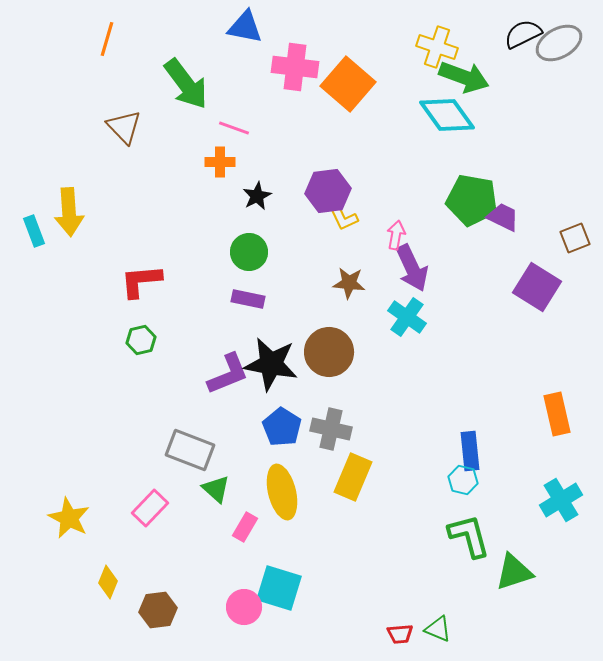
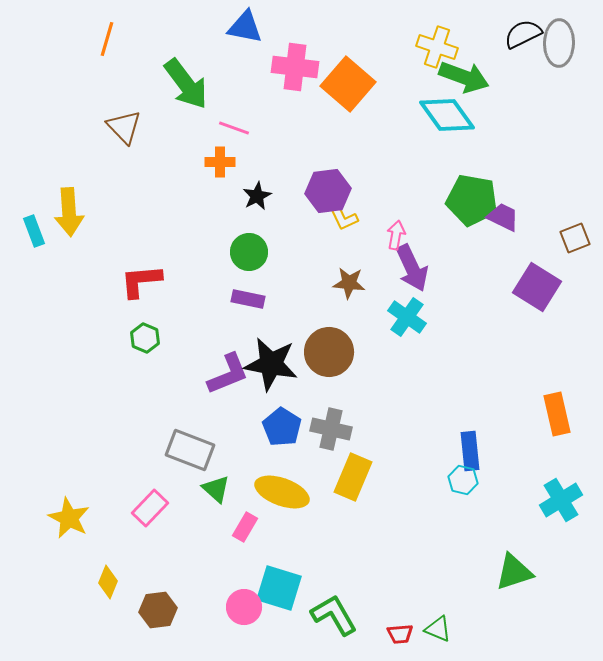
gray ellipse at (559, 43): rotated 60 degrees counterclockwise
green hexagon at (141, 340): moved 4 px right, 2 px up; rotated 24 degrees counterclockwise
yellow ellipse at (282, 492): rotated 56 degrees counterclockwise
green L-shape at (469, 536): moved 135 px left, 79 px down; rotated 15 degrees counterclockwise
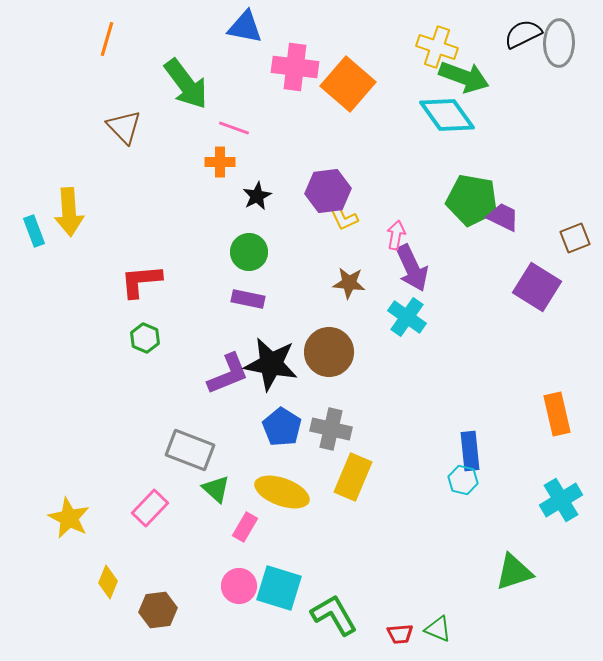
pink circle at (244, 607): moved 5 px left, 21 px up
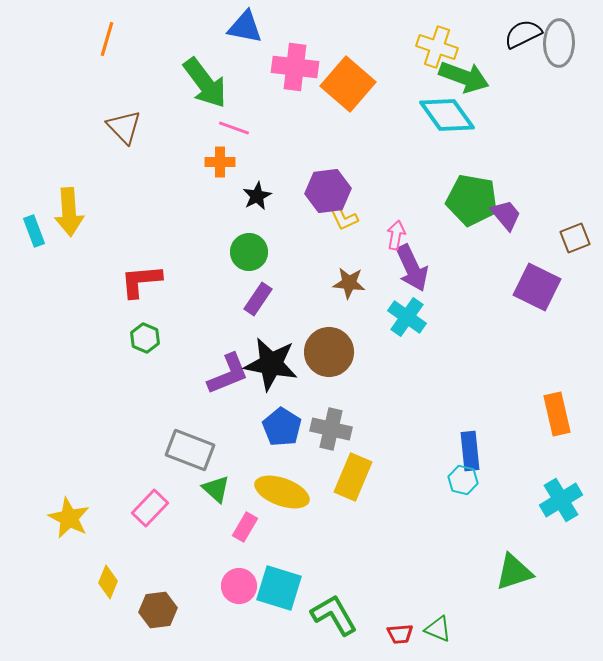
green arrow at (186, 84): moved 19 px right, 1 px up
purple trapezoid at (503, 217): moved 3 px right, 2 px up; rotated 24 degrees clockwise
purple square at (537, 287): rotated 6 degrees counterclockwise
purple rectangle at (248, 299): moved 10 px right; rotated 68 degrees counterclockwise
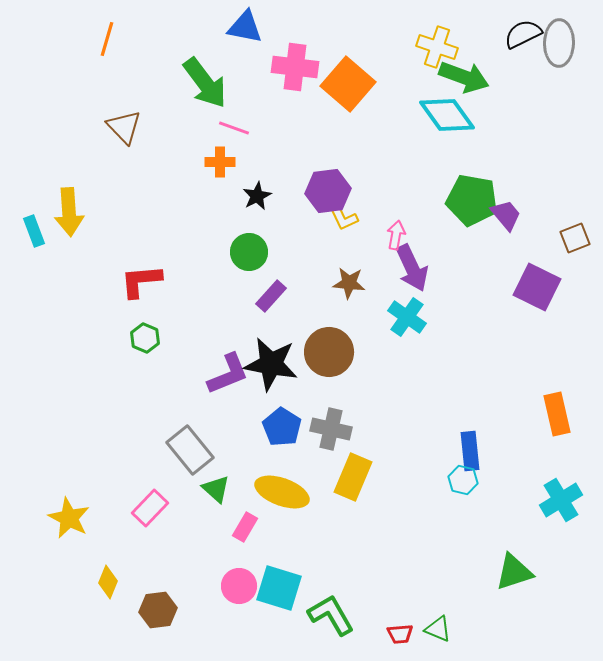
purple rectangle at (258, 299): moved 13 px right, 3 px up; rotated 8 degrees clockwise
gray rectangle at (190, 450): rotated 30 degrees clockwise
green L-shape at (334, 615): moved 3 px left
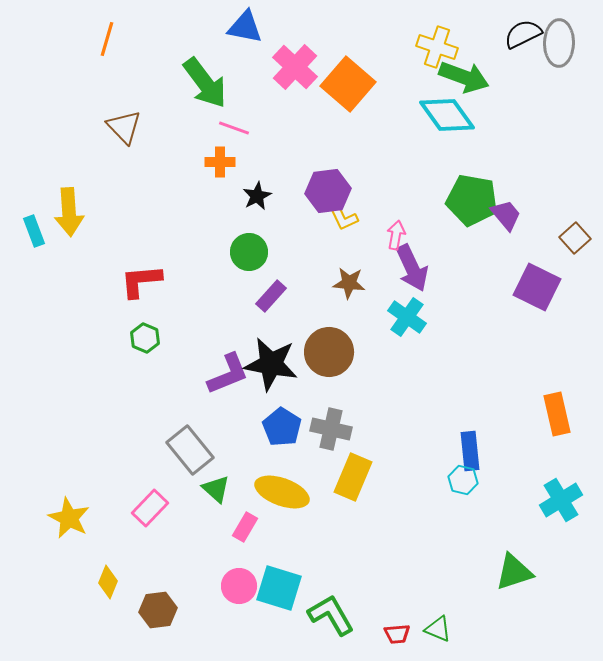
pink cross at (295, 67): rotated 36 degrees clockwise
brown square at (575, 238): rotated 20 degrees counterclockwise
red trapezoid at (400, 634): moved 3 px left
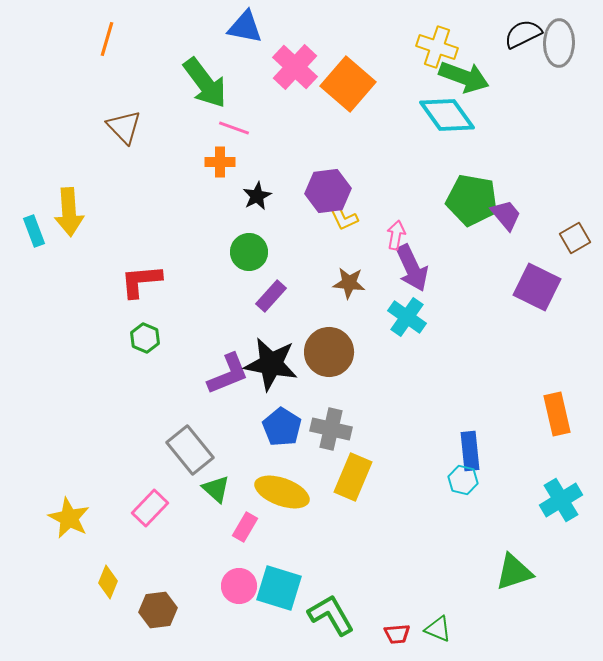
brown square at (575, 238): rotated 12 degrees clockwise
